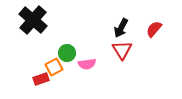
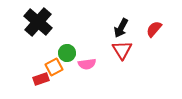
black cross: moved 5 px right, 2 px down
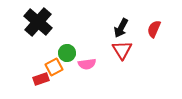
red semicircle: rotated 18 degrees counterclockwise
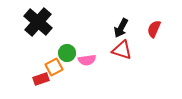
red triangle: rotated 40 degrees counterclockwise
pink semicircle: moved 4 px up
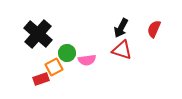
black cross: moved 12 px down
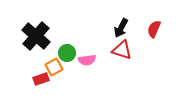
black cross: moved 2 px left, 2 px down
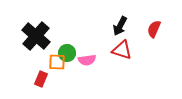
black arrow: moved 1 px left, 2 px up
orange square: moved 3 px right, 5 px up; rotated 30 degrees clockwise
red rectangle: rotated 49 degrees counterclockwise
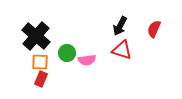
orange square: moved 17 px left
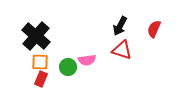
green circle: moved 1 px right, 14 px down
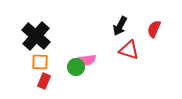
red triangle: moved 7 px right
green circle: moved 8 px right
red rectangle: moved 3 px right, 2 px down
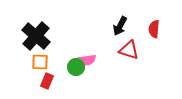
red semicircle: rotated 18 degrees counterclockwise
red rectangle: moved 3 px right
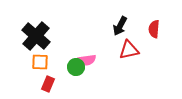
red triangle: rotated 30 degrees counterclockwise
red rectangle: moved 1 px right, 3 px down
